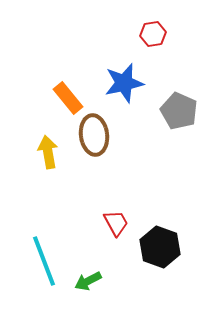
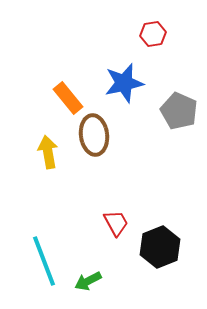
black hexagon: rotated 18 degrees clockwise
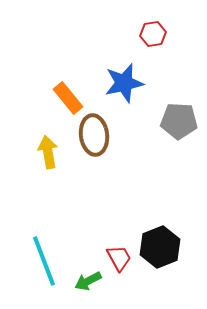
gray pentagon: moved 10 px down; rotated 21 degrees counterclockwise
red trapezoid: moved 3 px right, 35 px down
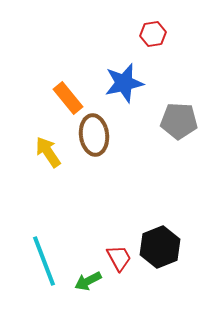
yellow arrow: rotated 24 degrees counterclockwise
